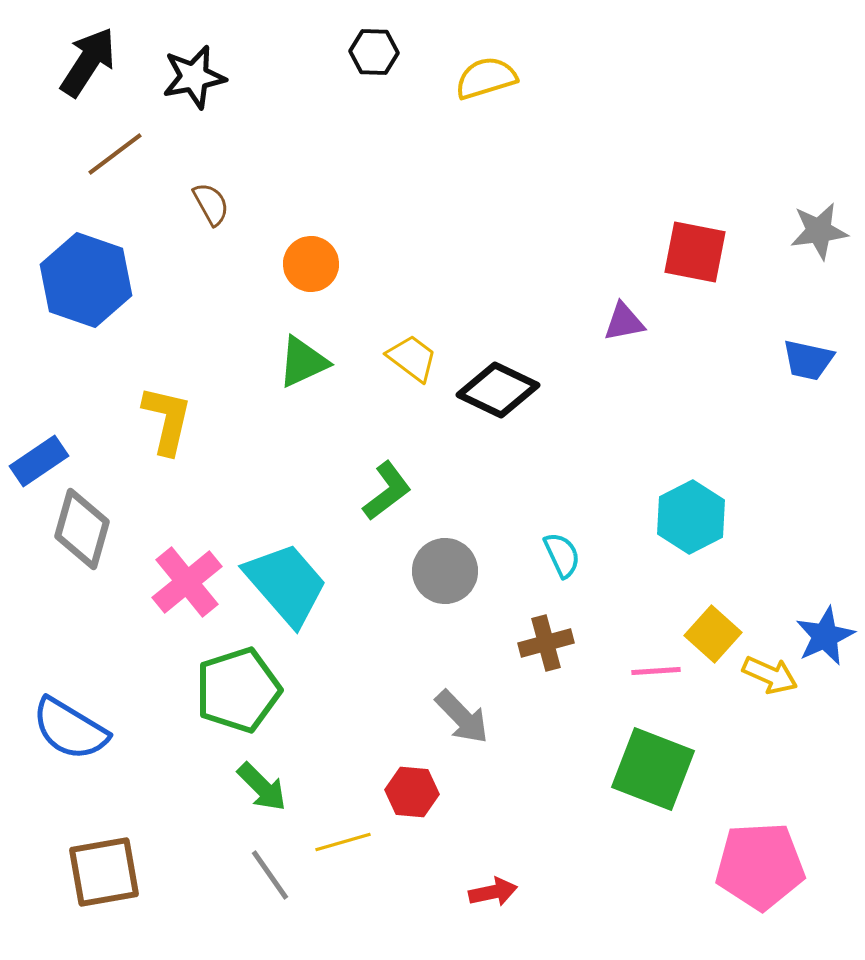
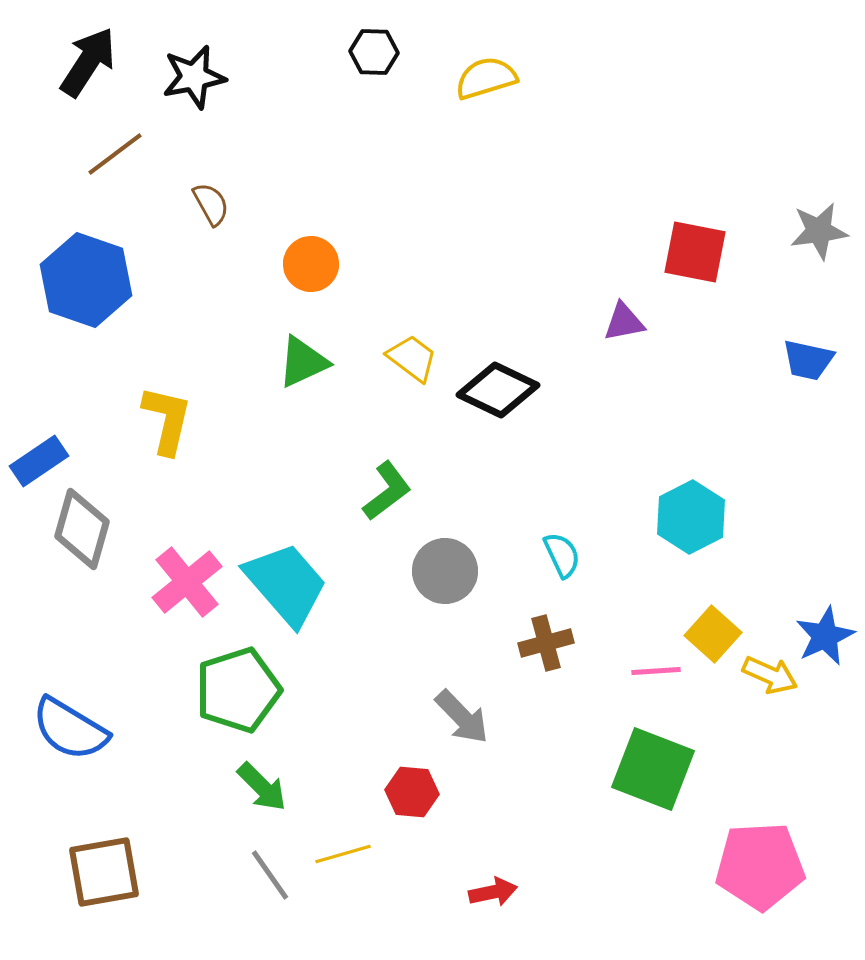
yellow line: moved 12 px down
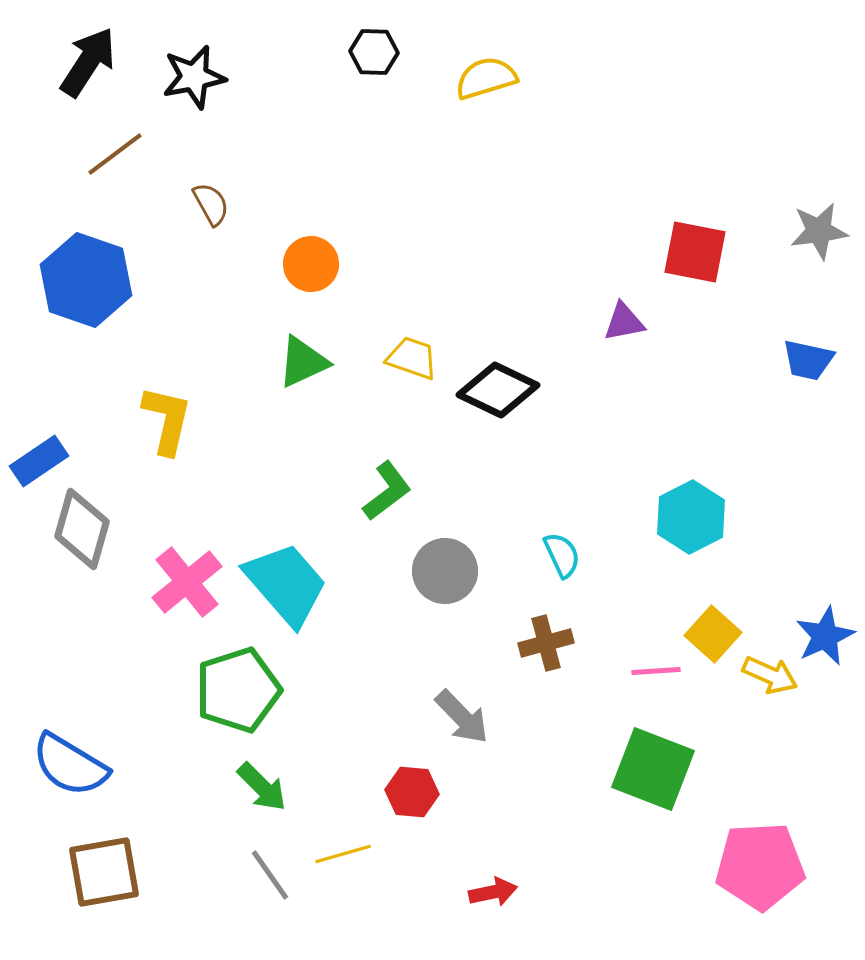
yellow trapezoid: rotated 18 degrees counterclockwise
blue semicircle: moved 36 px down
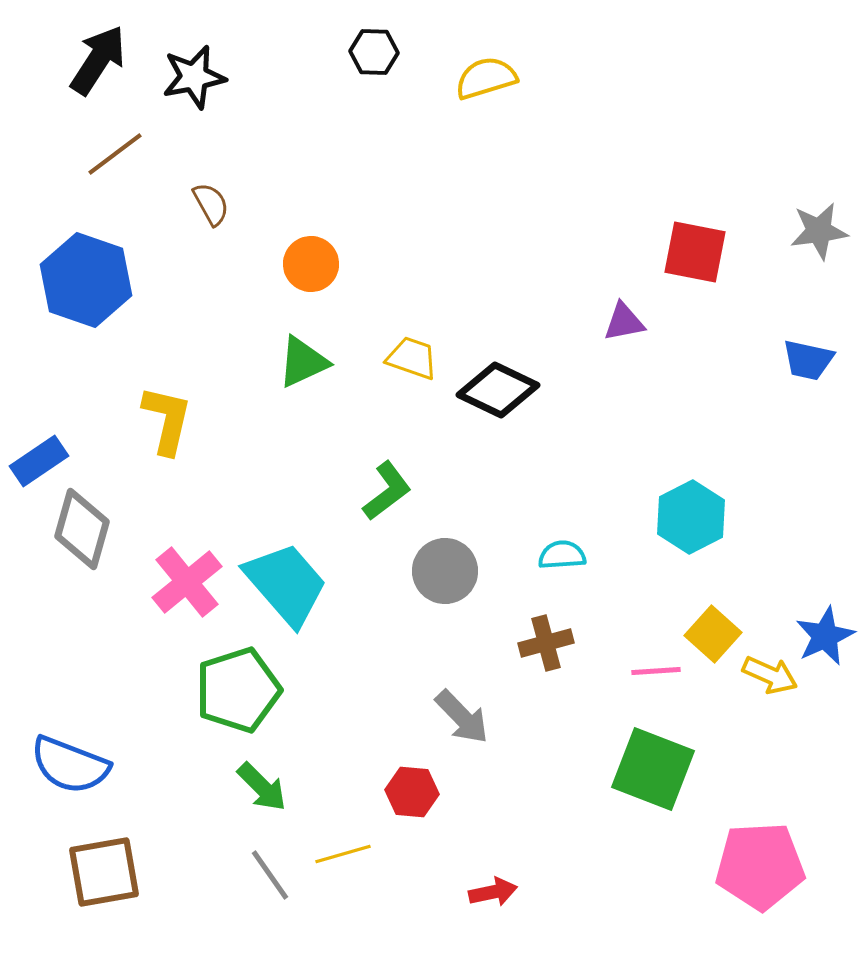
black arrow: moved 10 px right, 2 px up
cyan semicircle: rotated 69 degrees counterclockwise
blue semicircle: rotated 10 degrees counterclockwise
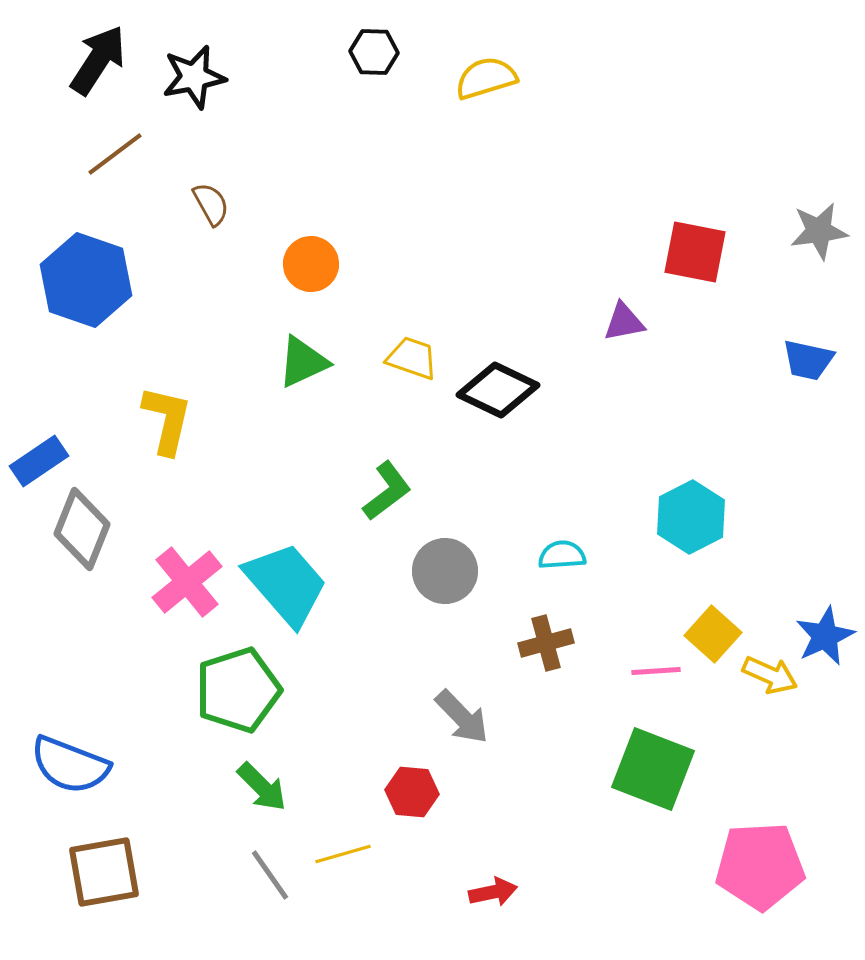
gray diamond: rotated 6 degrees clockwise
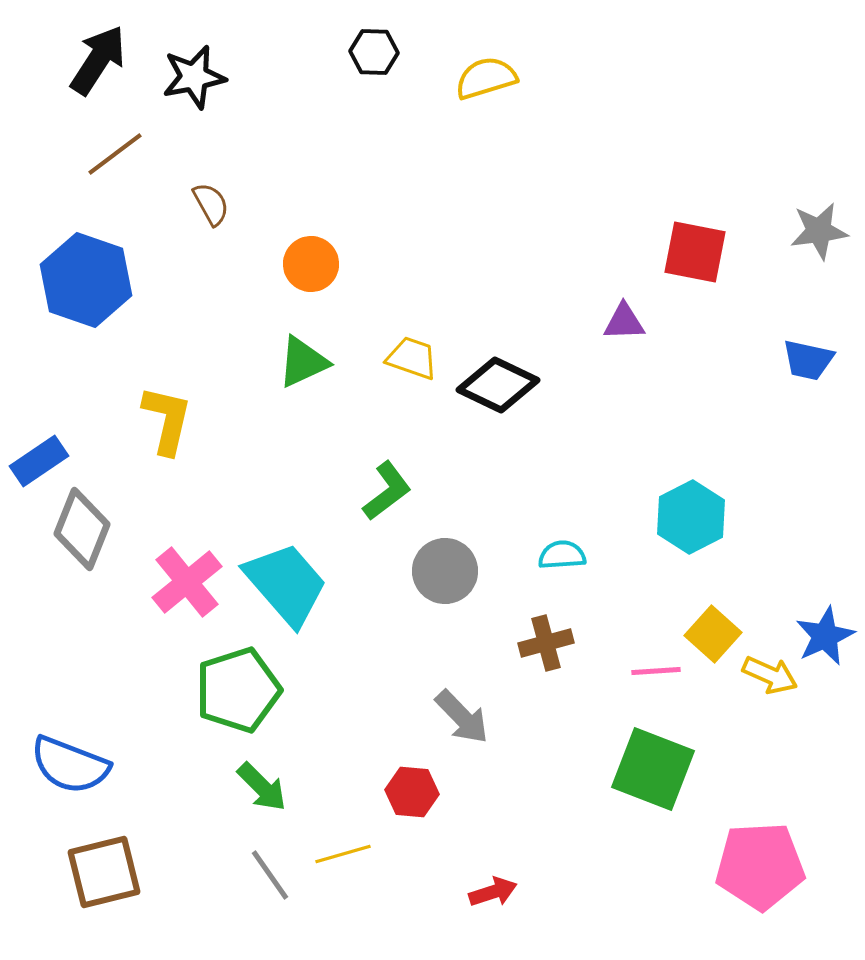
purple triangle: rotated 9 degrees clockwise
black diamond: moved 5 px up
brown square: rotated 4 degrees counterclockwise
red arrow: rotated 6 degrees counterclockwise
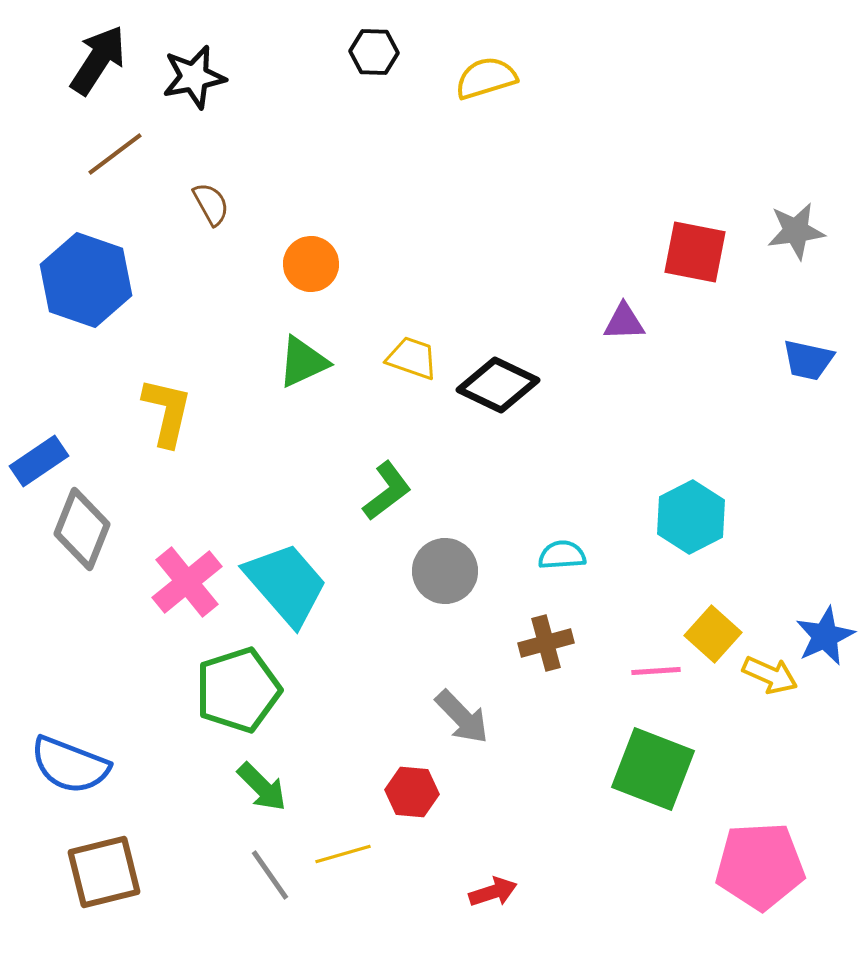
gray star: moved 23 px left
yellow L-shape: moved 8 px up
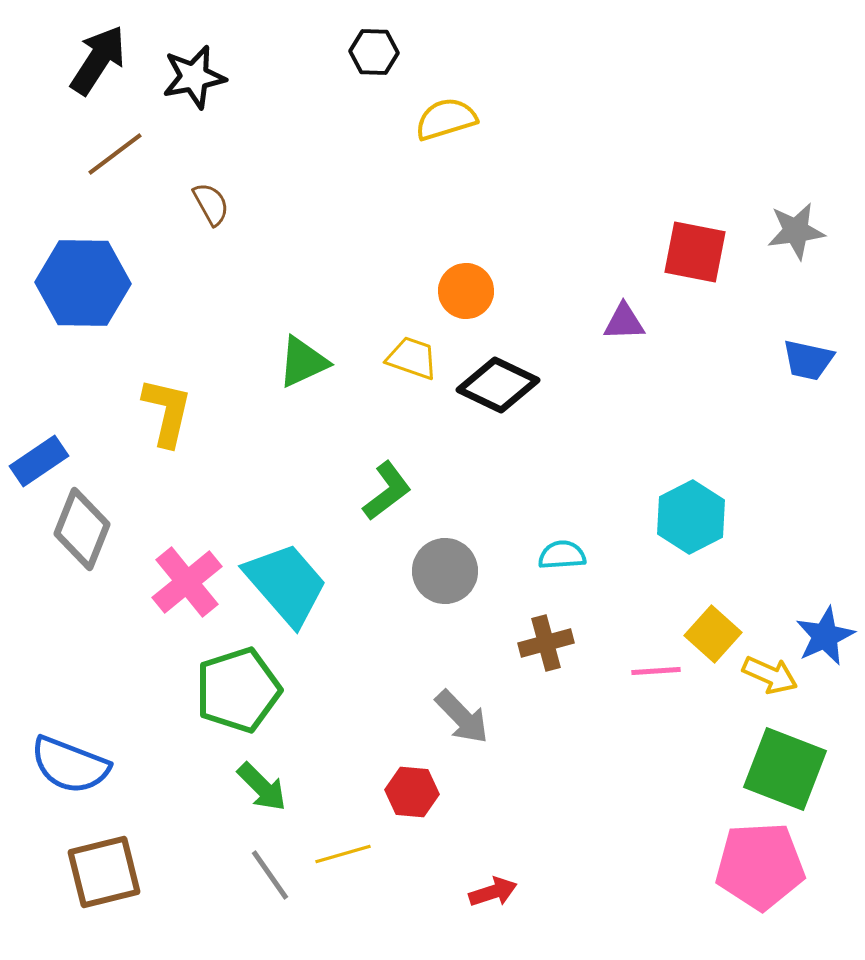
yellow semicircle: moved 40 px left, 41 px down
orange circle: moved 155 px right, 27 px down
blue hexagon: moved 3 px left, 3 px down; rotated 18 degrees counterclockwise
green square: moved 132 px right
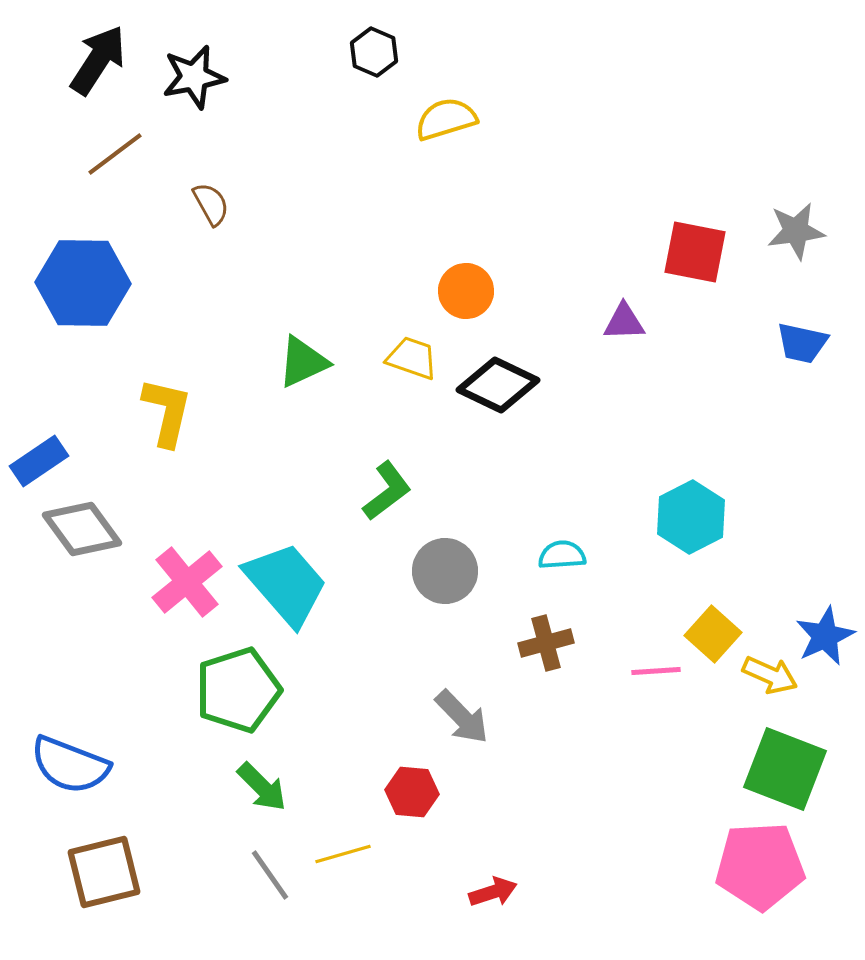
black hexagon: rotated 21 degrees clockwise
blue trapezoid: moved 6 px left, 17 px up
gray diamond: rotated 58 degrees counterclockwise
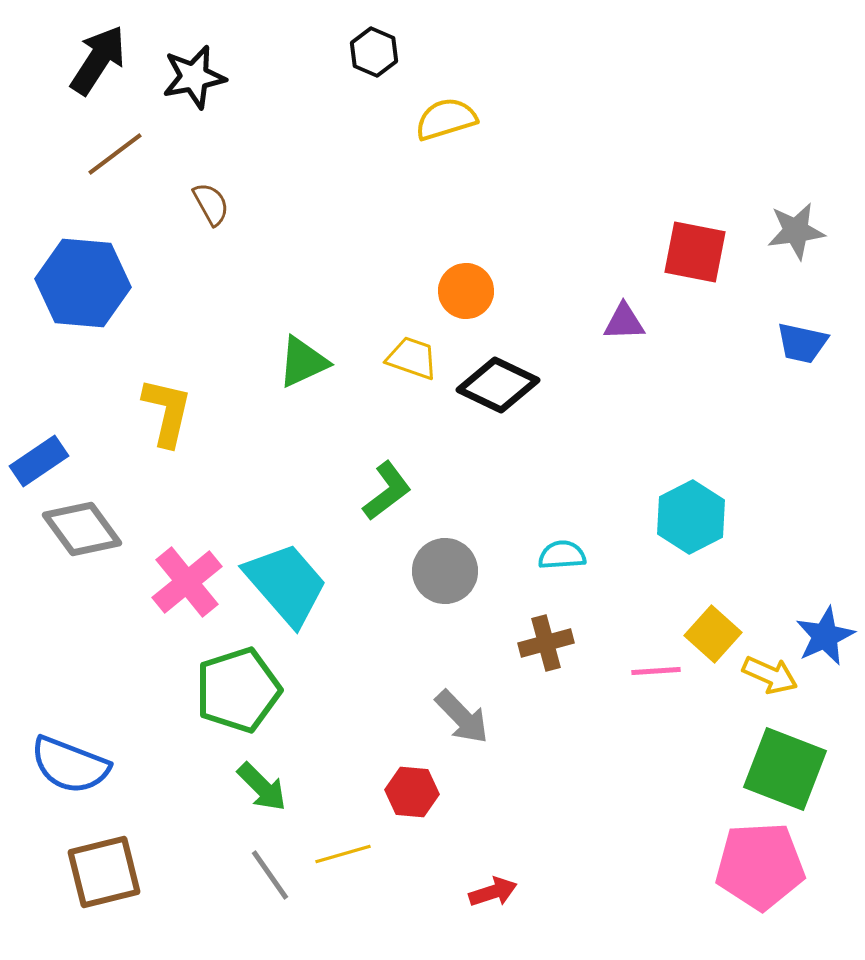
blue hexagon: rotated 4 degrees clockwise
